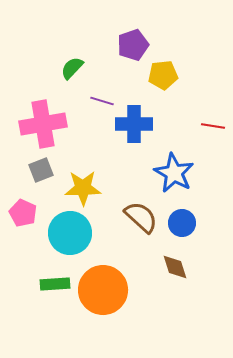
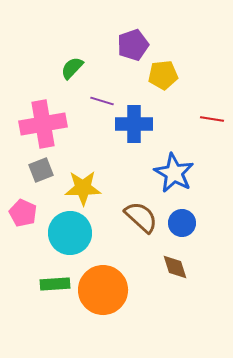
red line: moved 1 px left, 7 px up
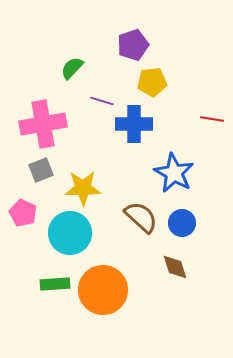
yellow pentagon: moved 11 px left, 7 px down
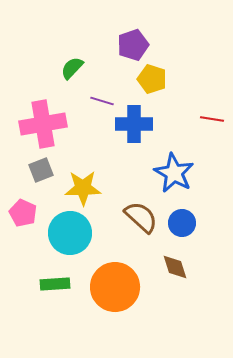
yellow pentagon: moved 3 px up; rotated 24 degrees clockwise
orange circle: moved 12 px right, 3 px up
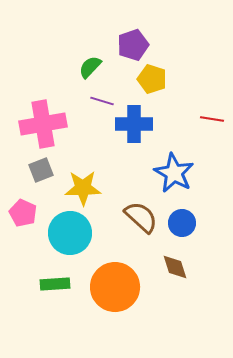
green semicircle: moved 18 px right, 1 px up
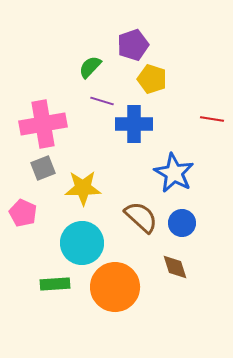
gray square: moved 2 px right, 2 px up
cyan circle: moved 12 px right, 10 px down
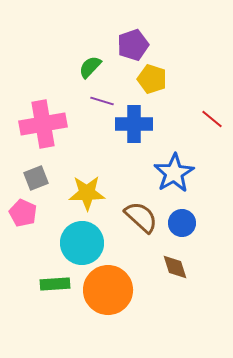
red line: rotated 30 degrees clockwise
gray square: moved 7 px left, 10 px down
blue star: rotated 12 degrees clockwise
yellow star: moved 4 px right, 5 px down
orange circle: moved 7 px left, 3 px down
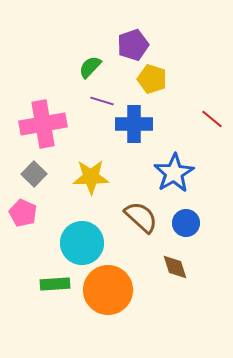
gray square: moved 2 px left, 4 px up; rotated 25 degrees counterclockwise
yellow star: moved 4 px right, 16 px up
blue circle: moved 4 px right
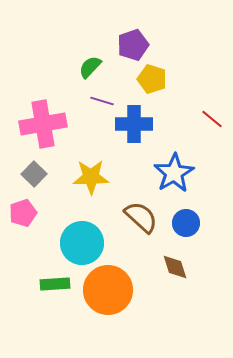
pink pentagon: rotated 28 degrees clockwise
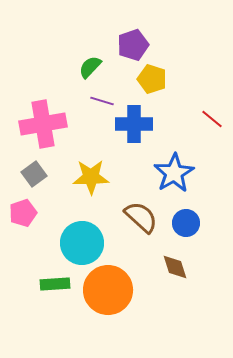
gray square: rotated 10 degrees clockwise
